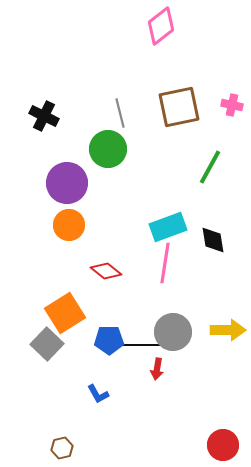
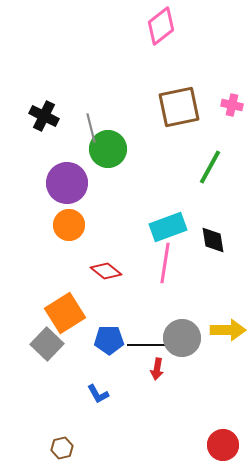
gray line: moved 29 px left, 15 px down
gray circle: moved 9 px right, 6 px down
black line: moved 5 px right
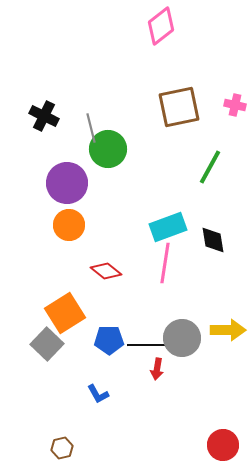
pink cross: moved 3 px right
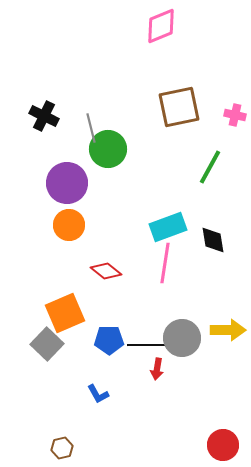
pink diamond: rotated 15 degrees clockwise
pink cross: moved 10 px down
orange square: rotated 9 degrees clockwise
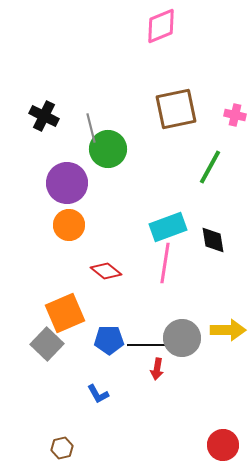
brown square: moved 3 px left, 2 px down
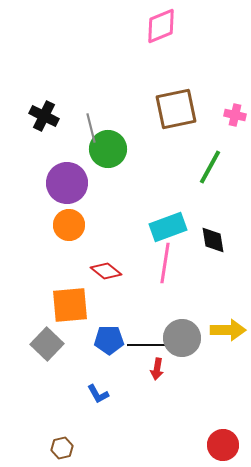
orange square: moved 5 px right, 8 px up; rotated 18 degrees clockwise
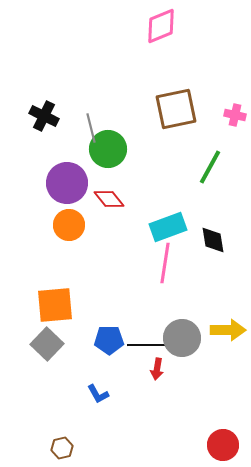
red diamond: moved 3 px right, 72 px up; rotated 12 degrees clockwise
orange square: moved 15 px left
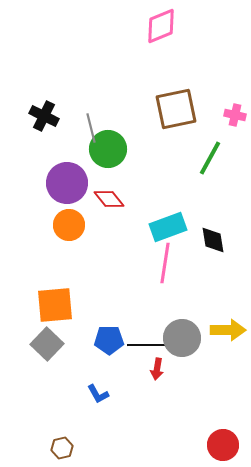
green line: moved 9 px up
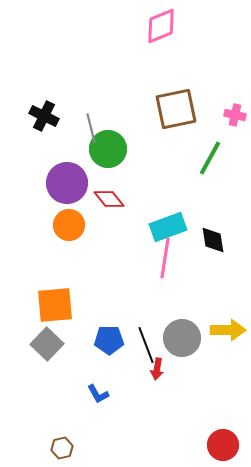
pink line: moved 5 px up
black line: rotated 69 degrees clockwise
